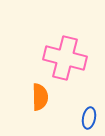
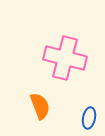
orange semicircle: moved 9 px down; rotated 20 degrees counterclockwise
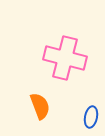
blue ellipse: moved 2 px right, 1 px up
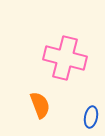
orange semicircle: moved 1 px up
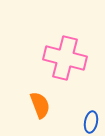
blue ellipse: moved 5 px down
